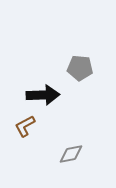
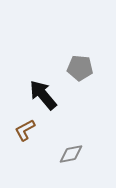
black arrow: rotated 128 degrees counterclockwise
brown L-shape: moved 4 px down
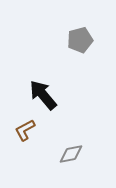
gray pentagon: moved 28 px up; rotated 20 degrees counterclockwise
